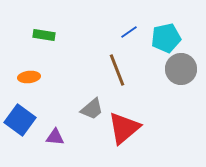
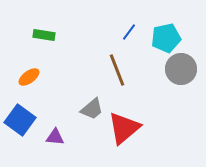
blue line: rotated 18 degrees counterclockwise
orange ellipse: rotated 30 degrees counterclockwise
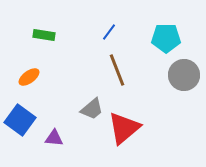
blue line: moved 20 px left
cyan pentagon: rotated 12 degrees clockwise
gray circle: moved 3 px right, 6 px down
purple triangle: moved 1 px left, 1 px down
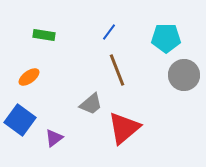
gray trapezoid: moved 1 px left, 5 px up
purple triangle: rotated 42 degrees counterclockwise
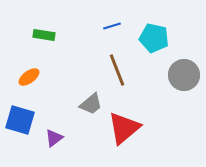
blue line: moved 3 px right, 6 px up; rotated 36 degrees clockwise
cyan pentagon: moved 12 px left; rotated 12 degrees clockwise
blue square: rotated 20 degrees counterclockwise
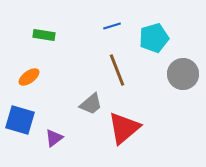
cyan pentagon: rotated 28 degrees counterclockwise
gray circle: moved 1 px left, 1 px up
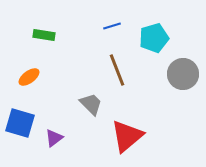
gray trapezoid: rotated 95 degrees counterclockwise
blue square: moved 3 px down
red triangle: moved 3 px right, 8 px down
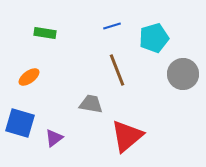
green rectangle: moved 1 px right, 2 px up
gray trapezoid: rotated 35 degrees counterclockwise
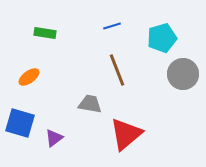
cyan pentagon: moved 8 px right
gray trapezoid: moved 1 px left
red triangle: moved 1 px left, 2 px up
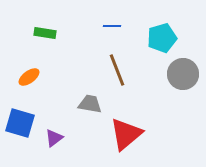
blue line: rotated 18 degrees clockwise
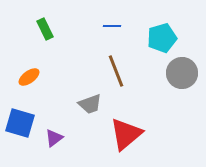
green rectangle: moved 4 px up; rotated 55 degrees clockwise
brown line: moved 1 px left, 1 px down
gray circle: moved 1 px left, 1 px up
gray trapezoid: rotated 150 degrees clockwise
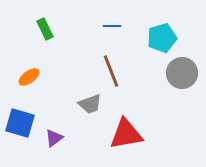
brown line: moved 5 px left
red triangle: rotated 30 degrees clockwise
